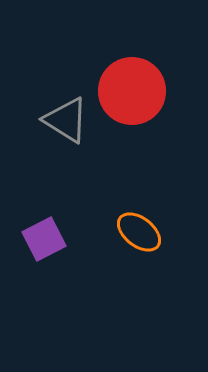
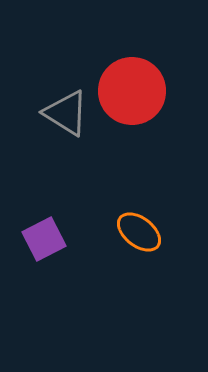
gray triangle: moved 7 px up
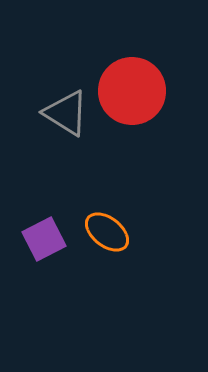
orange ellipse: moved 32 px left
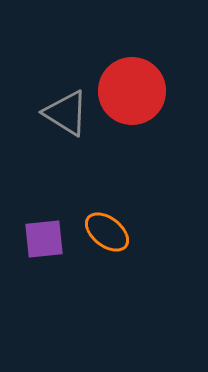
purple square: rotated 21 degrees clockwise
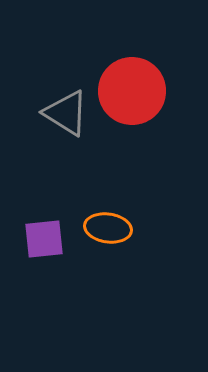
orange ellipse: moved 1 px right, 4 px up; rotated 30 degrees counterclockwise
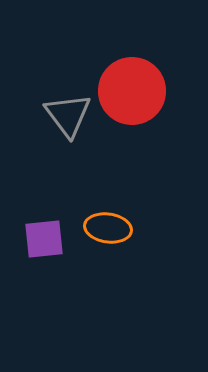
gray triangle: moved 2 px right, 2 px down; rotated 21 degrees clockwise
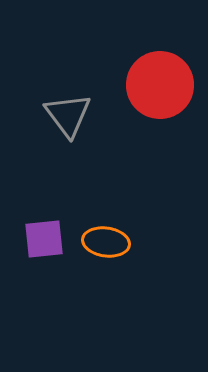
red circle: moved 28 px right, 6 px up
orange ellipse: moved 2 px left, 14 px down
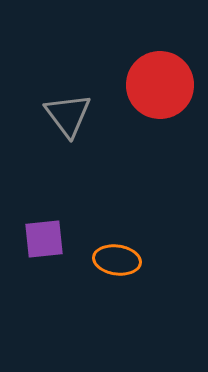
orange ellipse: moved 11 px right, 18 px down
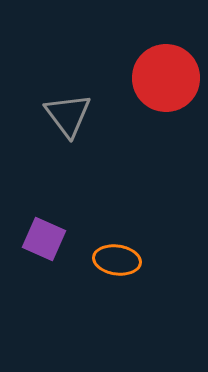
red circle: moved 6 px right, 7 px up
purple square: rotated 30 degrees clockwise
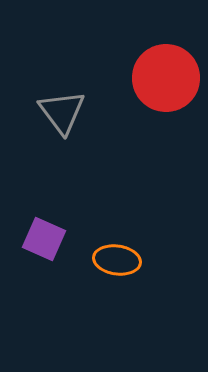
gray triangle: moved 6 px left, 3 px up
